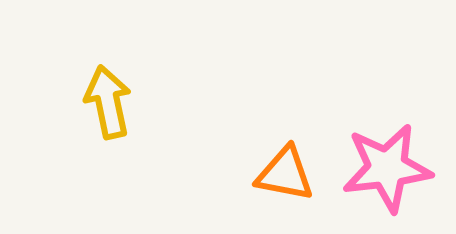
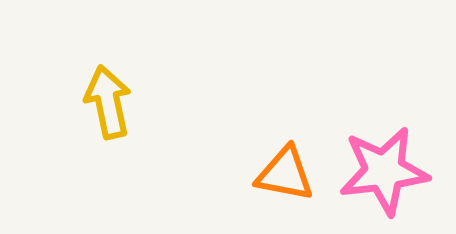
pink star: moved 3 px left, 3 px down
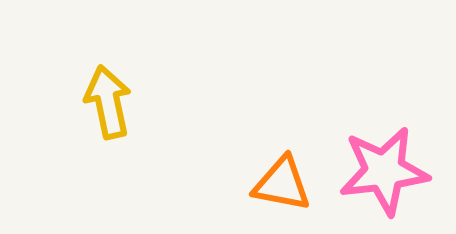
orange triangle: moved 3 px left, 10 px down
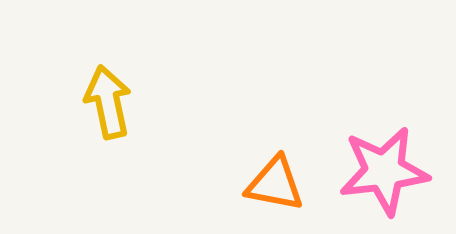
orange triangle: moved 7 px left
